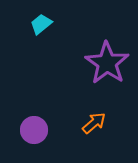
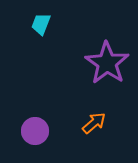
cyan trapezoid: rotated 30 degrees counterclockwise
purple circle: moved 1 px right, 1 px down
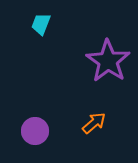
purple star: moved 1 px right, 2 px up
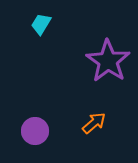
cyan trapezoid: rotated 10 degrees clockwise
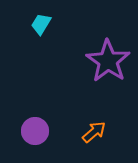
orange arrow: moved 9 px down
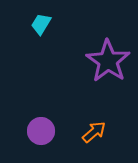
purple circle: moved 6 px right
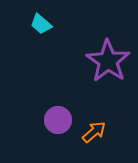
cyan trapezoid: rotated 80 degrees counterclockwise
purple circle: moved 17 px right, 11 px up
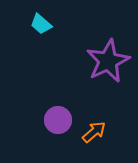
purple star: rotated 12 degrees clockwise
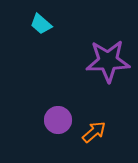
purple star: rotated 24 degrees clockwise
